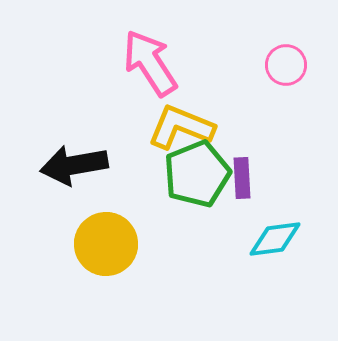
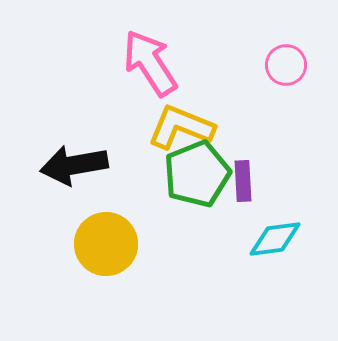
purple rectangle: moved 1 px right, 3 px down
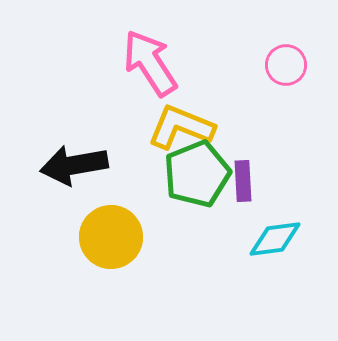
yellow circle: moved 5 px right, 7 px up
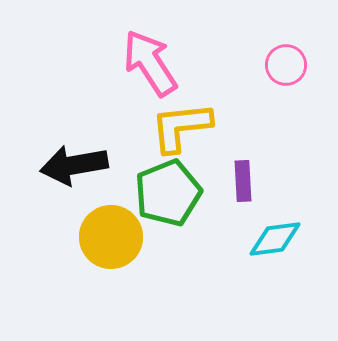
yellow L-shape: rotated 28 degrees counterclockwise
green pentagon: moved 29 px left, 19 px down
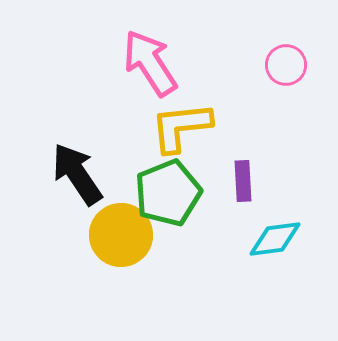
black arrow: moved 3 px right, 9 px down; rotated 66 degrees clockwise
yellow circle: moved 10 px right, 2 px up
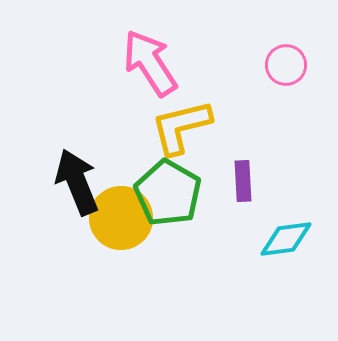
yellow L-shape: rotated 8 degrees counterclockwise
black arrow: moved 8 px down; rotated 12 degrees clockwise
green pentagon: rotated 20 degrees counterclockwise
yellow circle: moved 17 px up
cyan diamond: moved 11 px right
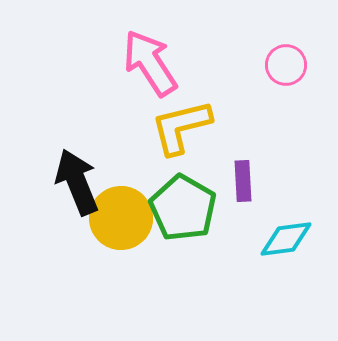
green pentagon: moved 15 px right, 15 px down
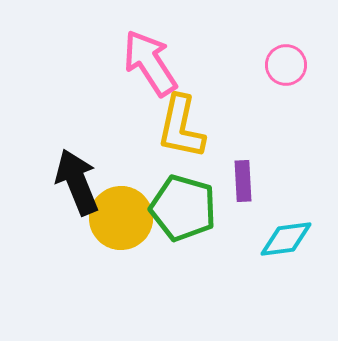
yellow L-shape: rotated 64 degrees counterclockwise
green pentagon: rotated 14 degrees counterclockwise
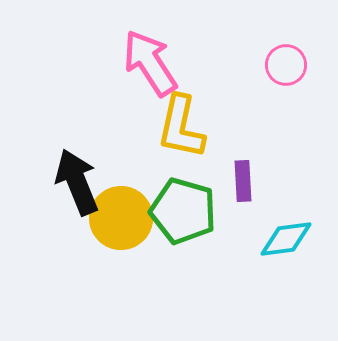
green pentagon: moved 3 px down
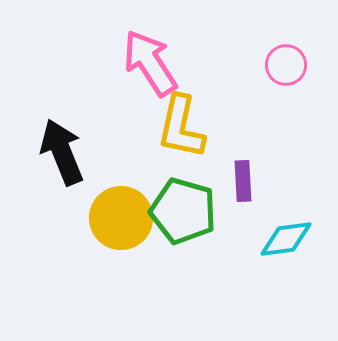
black arrow: moved 15 px left, 30 px up
